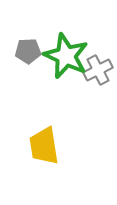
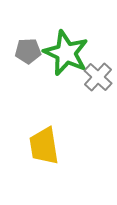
green star: moved 3 px up
gray cross: moved 7 px down; rotated 20 degrees counterclockwise
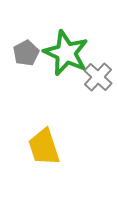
gray pentagon: moved 2 px left, 2 px down; rotated 25 degrees counterclockwise
yellow trapezoid: moved 1 px down; rotated 9 degrees counterclockwise
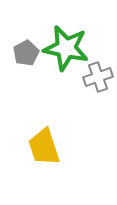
green star: moved 5 px up; rotated 12 degrees counterclockwise
gray cross: rotated 28 degrees clockwise
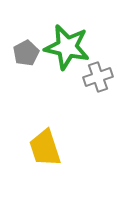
green star: moved 1 px right, 1 px up
yellow trapezoid: moved 1 px right, 1 px down
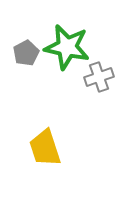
gray cross: moved 1 px right
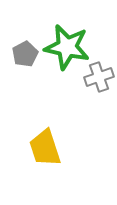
gray pentagon: moved 1 px left, 1 px down
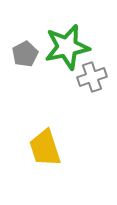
green star: rotated 24 degrees counterclockwise
gray cross: moved 7 px left
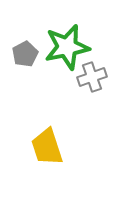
yellow trapezoid: moved 2 px right, 1 px up
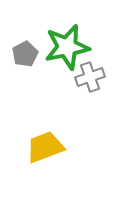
gray cross: moved 2 px left
yellow trapezoid: moved 2 px left; rotated 87 degrees clockwise
